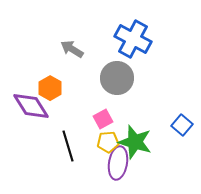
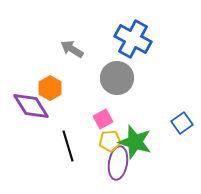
blue square: moved 2 px up; rotated 15 degrees clockwise
yellow pentagon: moved 2 px right, 1 px up
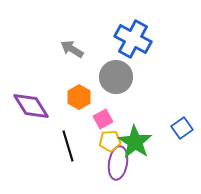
gray circle: moved 1 px left, 1 px up
orange hexagon: moved 29 px right, 9 px down
blue square: moved 5 px down
green star: rotated 16 degrees clockwise
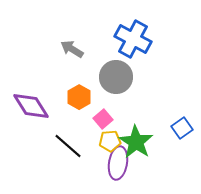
pink square: rotated 12 degrees counterclockwise
green star: moved 1 px right
black line: rotated 32 degrees counterclockwise
